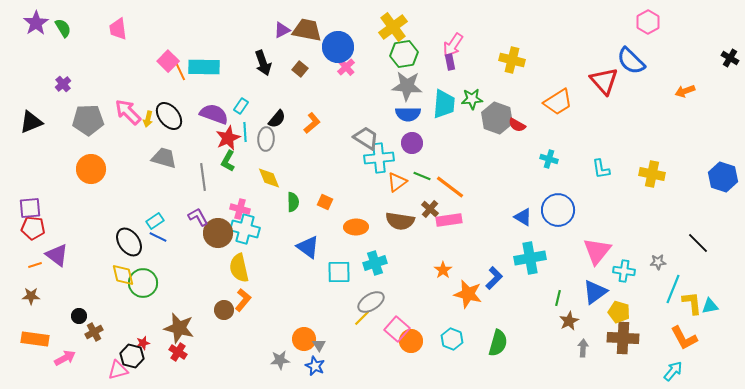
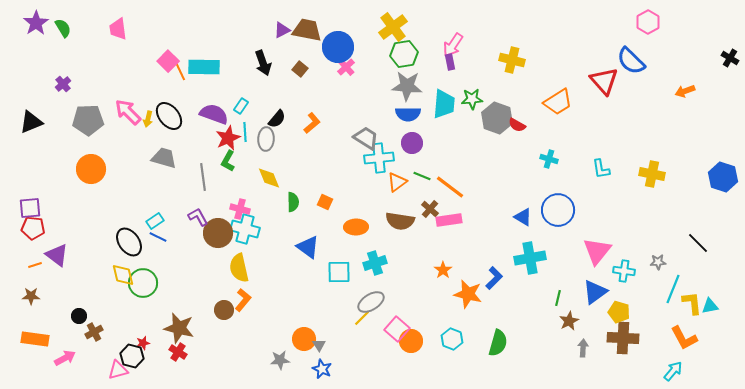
blue star at (315, 366): moved 7 px right, 3 px down
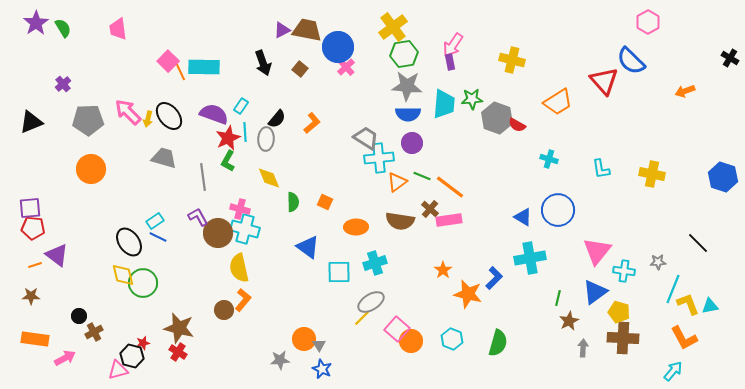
yellow L-shape at (692, 303): moved 4 px left, 1 px down; rotated 15 degrees counterclockwise
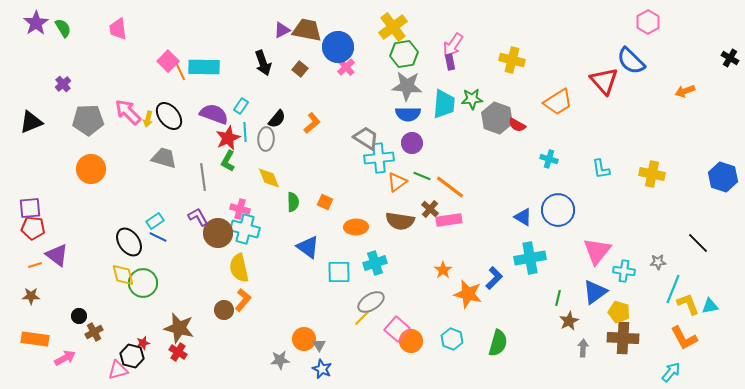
cyan arrow at (673, 371): moved 2 px left, 1 px down
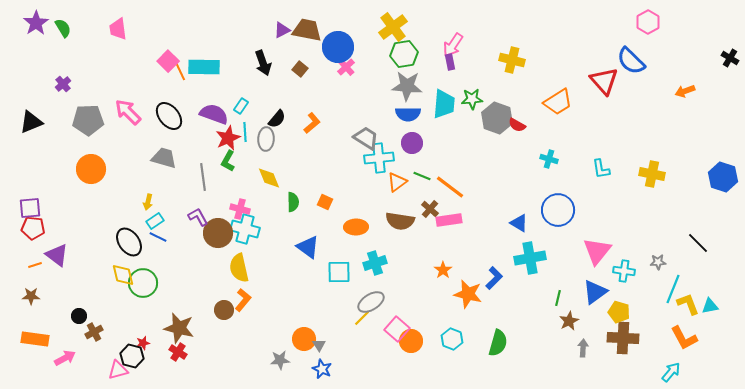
yellow arrow at (148, 119): moved 83 px down
blue triangle at (523, 217): moved 4 px left, 6 px down
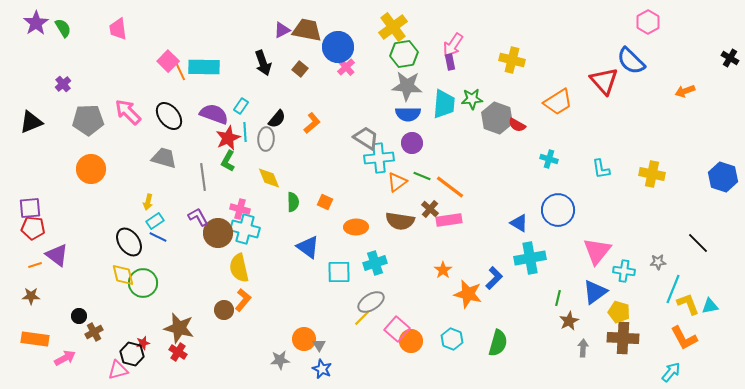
black hexagon at (132, 356): moved 2 px up
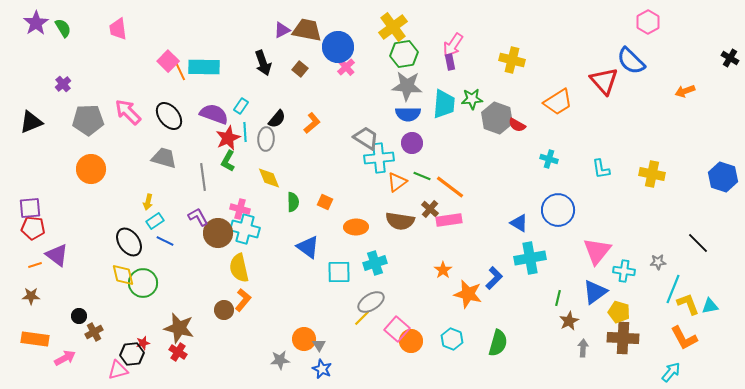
blue line at (158, 237): moved 7 px right, 4 px down
black hexagon at (132, 354): rotated 20 degrees counterclockwise
